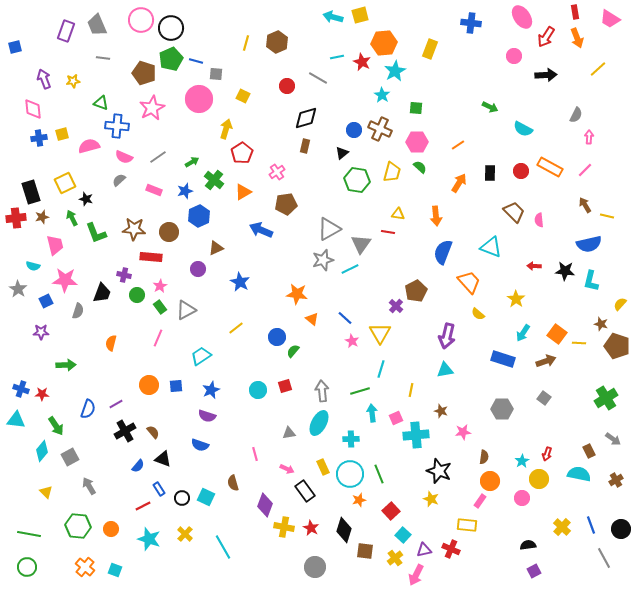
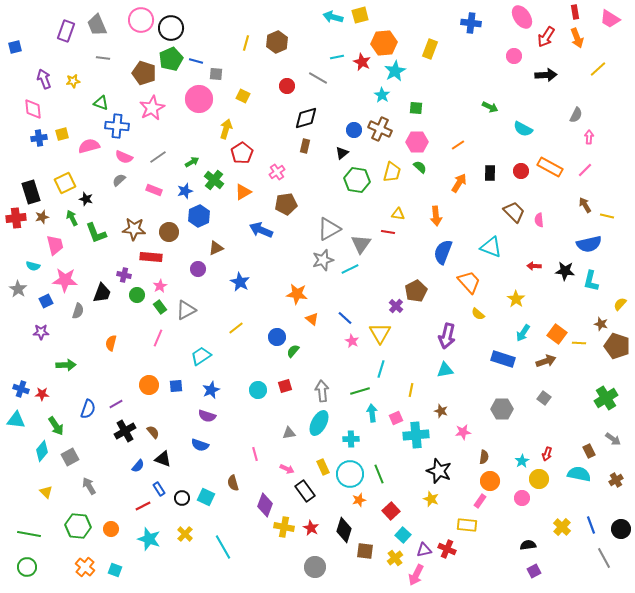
red cross at (451, 549): moved 4 px left
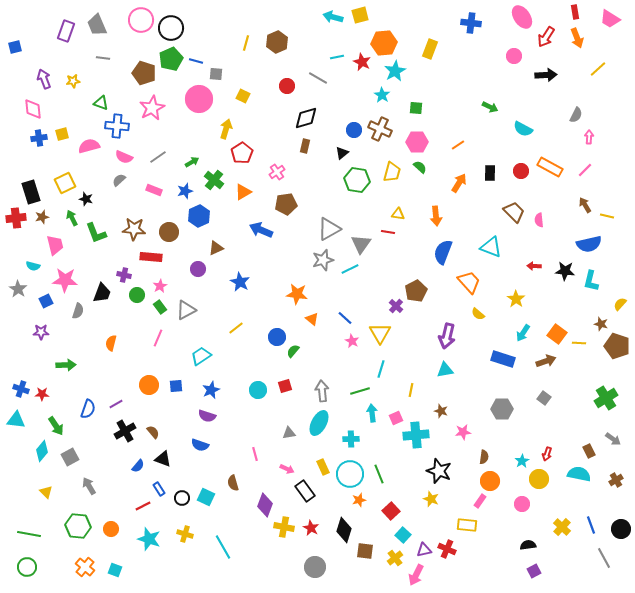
pink circle at (522, 498): moved 6 px down
yellow cross at (185, 534): rotated 28 degrees counterclockwise
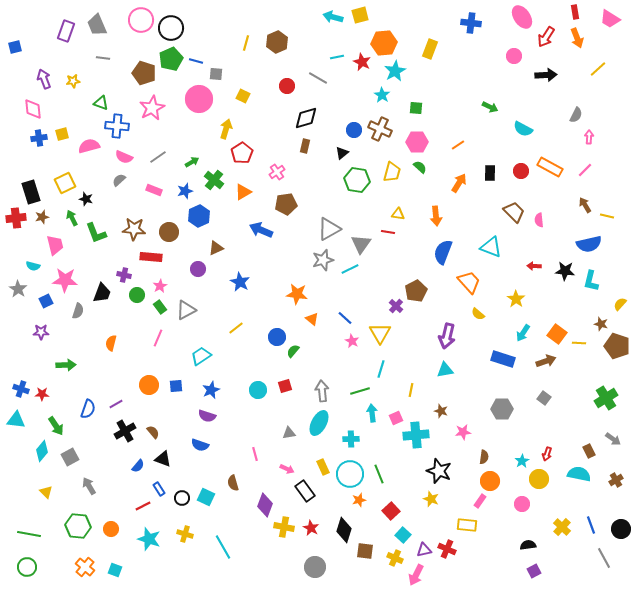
yellow cross at (395, 558): rotated 28 degrees counterclockwise
